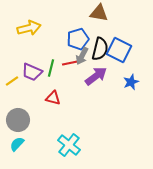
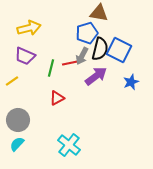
blue pentagon: moved 9 px right, 6 px up
purple trapezoid: moved 7 px left, 16 px up
red triangle: moved 4 px right; rotated 42 degrees counterclockwise
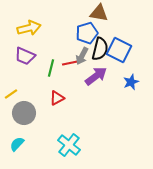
yellow line: moved 1 px left, 13 px down
gray circle: moved 6 px right, 7 px up
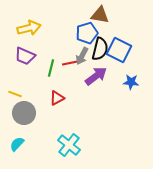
brown triangle: moved 1 px right, 2 px down
blue star: rotated 28 degrees clockwise
yellow line: moved 4 px right; rotated 56 degrees clockwise
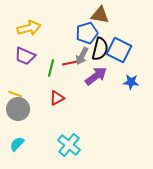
gray circle: moved 6 px left, 4 px up
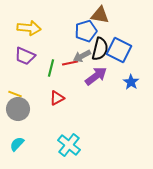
yellow arrow: rotated 20 degrees clockwise
blue pentagon: moved 1 px left, 2 px up
gray arrow: rotated 36 degrees clockwise
blue star: rotated 28 degrees clockwise
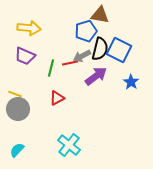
cyan semicircle: moved 6 px down
